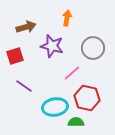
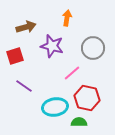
green semicircle: moved 3 px right
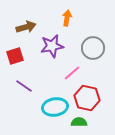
purple star: rotated 25 degrees counterclockwise
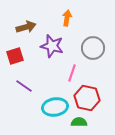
purple star: rotated 25 degrees clockwise
pink line: rotated 30 degrees counterclockwise
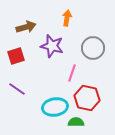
red square: moved 1 px right
purple line: moved 7 px left, 3 px down
green semicircle: moved 3 px left
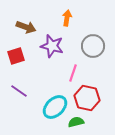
brown arrow: rotated 36 degrees clockwise
gray circle: moved 2 px up
pink line: moved 1 px right
purple line: moved 2 px right, 2 px down
cyan ellipse: rotated 35 degrees counterclockwise
green semicircle: rotated 14 degrees counterclockwise
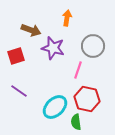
brown arrow: moved 5 px right, 3 px down
purple star: moved 1 px right, 2 px down
pink line: moved 5 px right, 3 px up
red hexagon: moved 1 px down
green semicircle: rotated 84 degrees counterclockwise
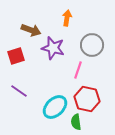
gray circle: moved 1 px left, 1 px up
